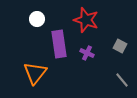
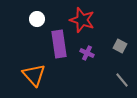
red star: moved 4 px left
orange triangle: moved 1 px left, 2 px down; rotated 20 degrees counterclockwise
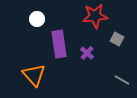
red star: moved 13 px right, 4 px up; rotated 25 degrees counterclockwise
gray square: moved 3 px left, 7 px up
purple cross: rotated 16 degrees clockwise
gray line: rotated 21 degrees counterclockwise
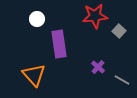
gray square: moved 2 px right, 8 px up; rotated 16 degrees clockwise
purple cross: moved 11 px right, 14 px down
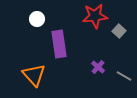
gray line: moved 2 px right, 4 px up
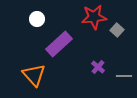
red star: moved 1 px left, 1 px down
gray square: moved 2 px left, 1 px up
purple rectangle: rotated 56 degrees clockwise
gray line: rotated 28 degrees counterclockwise
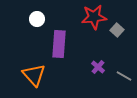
purple rectangle: rotated 44 degrees counterclockwise
gray line: rotated 28 degrees clockwise
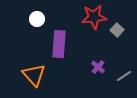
gray line: rotated 63 degrees counterclockwise
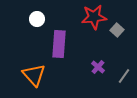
gray line: rotated 21 degrees counterclockwise
